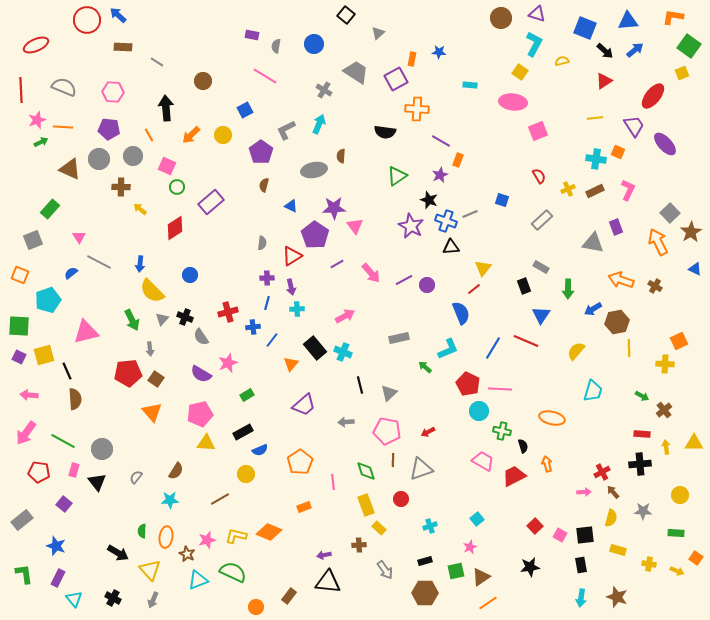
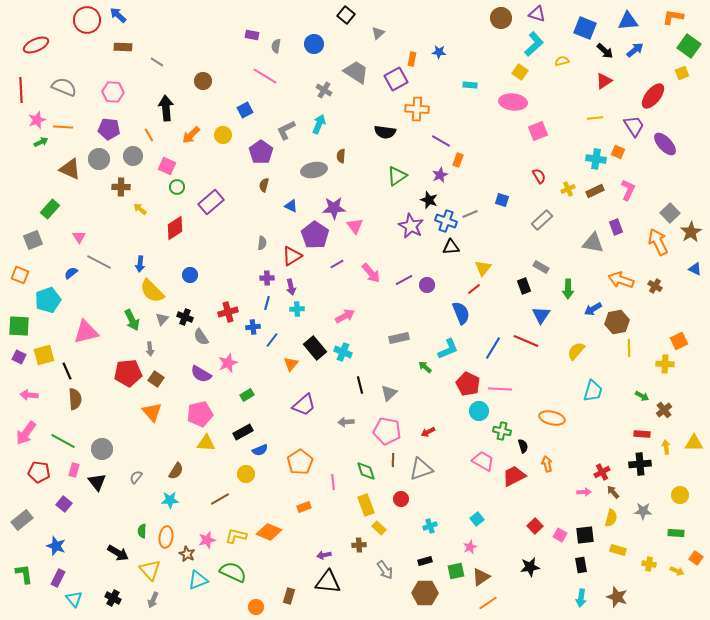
cyan L-shape at (534, 44): rotated 20 degrees clockwise
brown rectangle at (289, 596): rotated 21 degrees counterclockwise
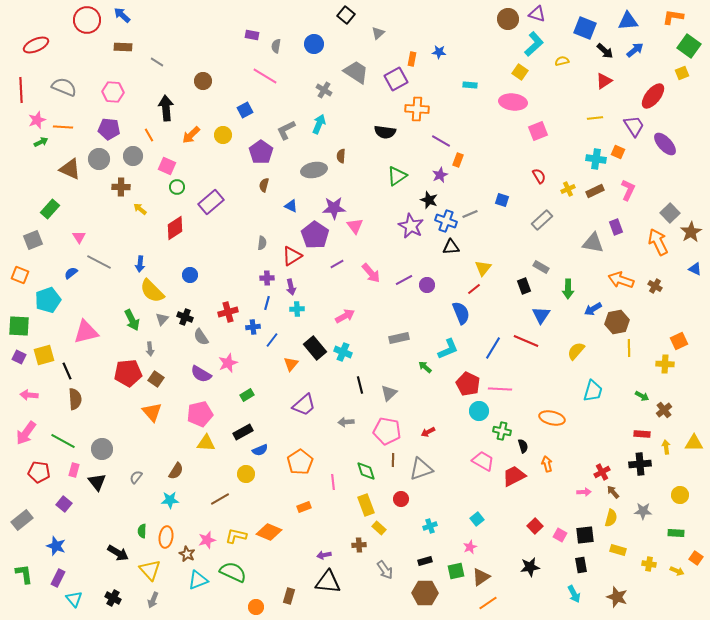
blue arrow at (118, 15): moved 4 px right
brown circle at (501, 18): moved 7 px right, 1 px down
cyan arrow at (581, 598): moved 7 px left, 4 px up; rotated 36 degrees counterclockwise
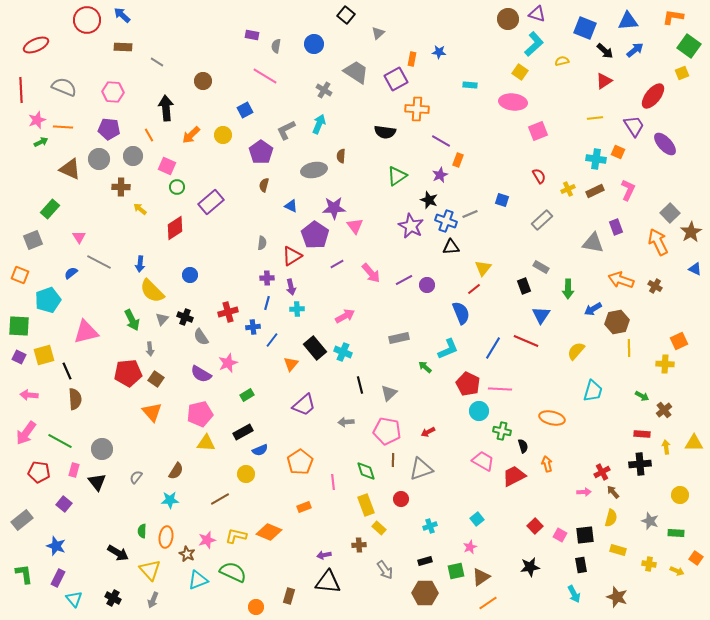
green line at (63, 441): moved 3 px left
gray star at (643, 511): moved 7 px right, 10 px down; rotated 18 degrees clockwise
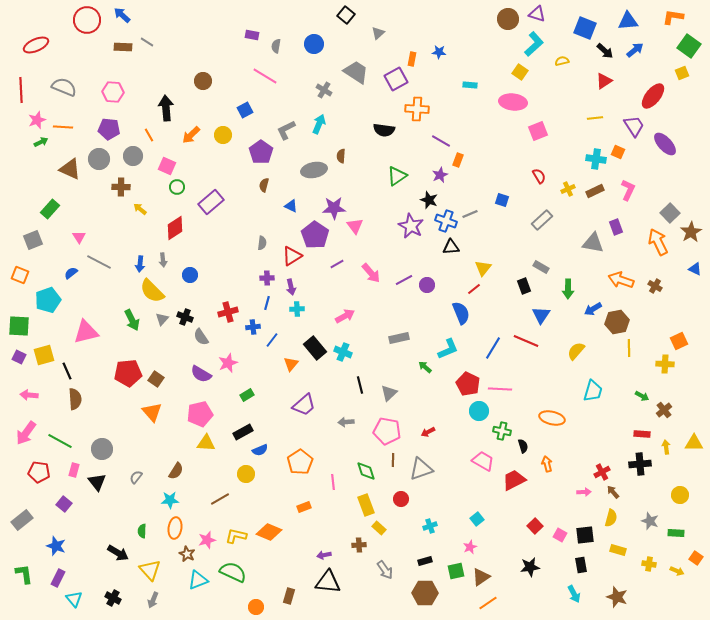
gray line at (157, 62): moved 10 px left, 20 px up
black semicircle at (385, 132): moved 1 px left, 2 px up
gray arrow at (150, 349): moved 13 px right, 89 px up
red trapezoid at (514, 476): moved 4 px down
orange ellipse at (166, 537): moved 9 px right, 9 px up
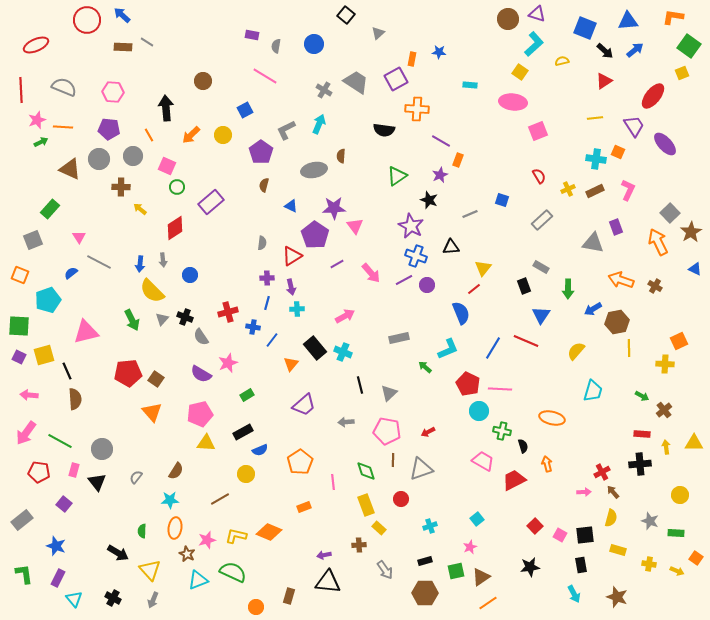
gray trapezoid at (356, 72): moved 10 px down
blue cross at (446, 221): moved 30 px left, 35 px down
blue cross at (253, 327): rotated 16 degrees clockwise
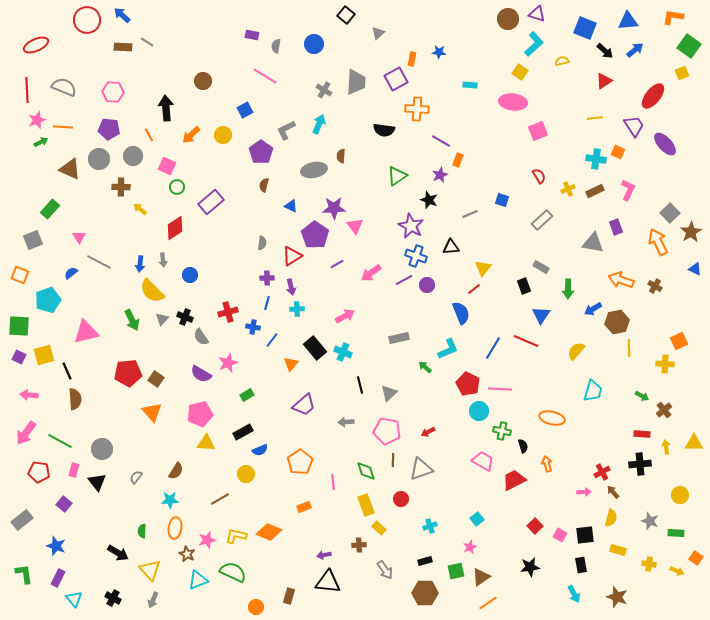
gray trapezoid at (356, 82): rotated 60 degrees clockwise
red line at (21, 90): moved 6 px right
pink arrow at (371, 273): rotated 95 degrees clockwise
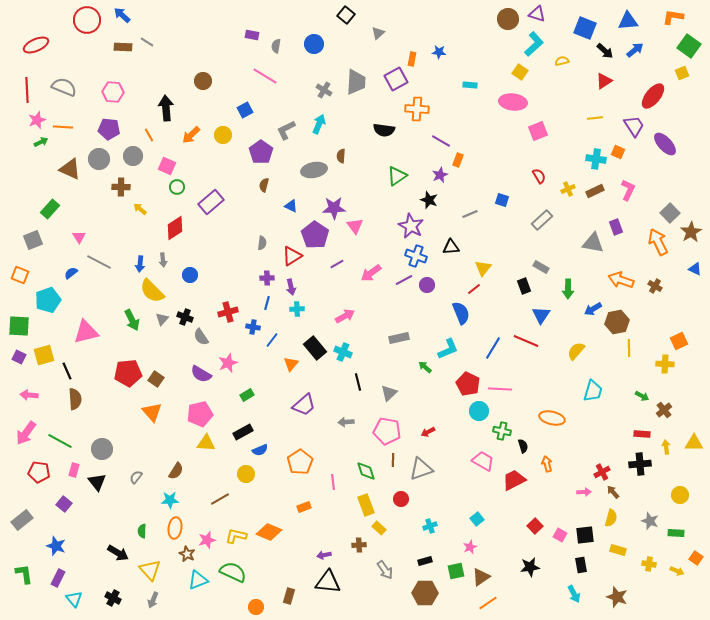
black line at (360, 385): moved 2 px left, 3 px up
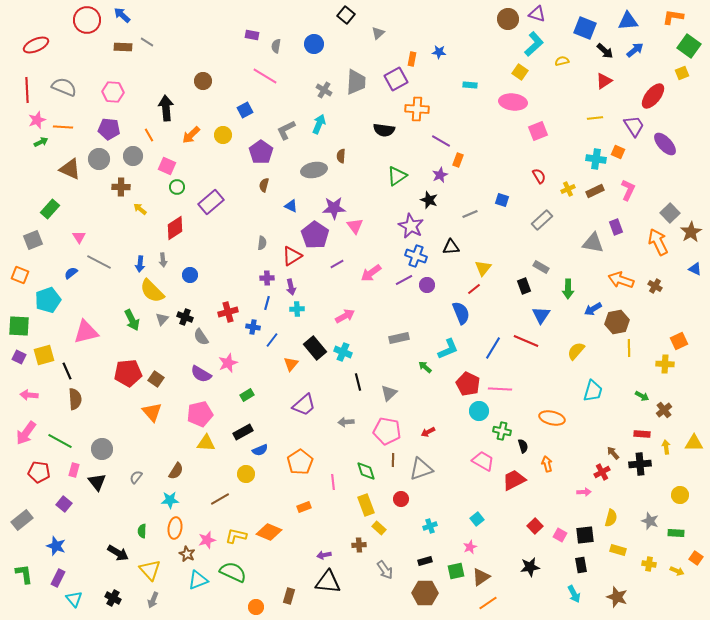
brown arrow at (613, 492): moved 39 px up
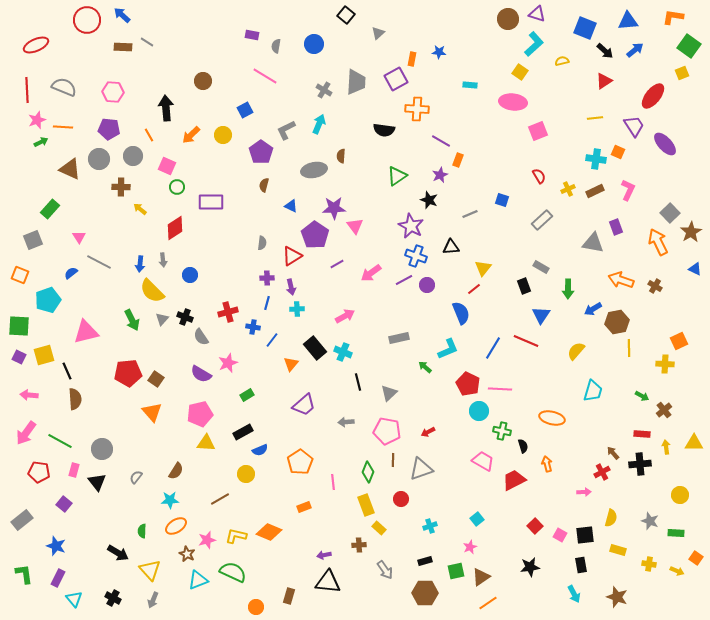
purple rectangle at (211, 202): rotated 40 degrees clockwise
green diamond at (366, 471): moved 2 px right, 1 px down; rotated 40 degrees clockwise
orange ellipse at (175, 528): moved 1 px right, 2 px up; rotated 50 degrees clockwise
